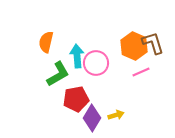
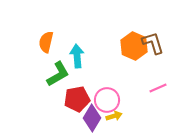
pink circle: moved 11 px right, 37 px down
pink line: moved 17 px right, 16 px down
red pentagon: moved 1 px right
yellow arrow: moved 2 px left, 1 px down
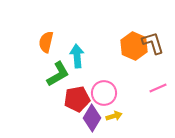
pink circle: moved 3 px left, 7 px up
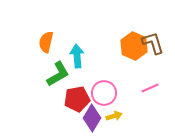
pink line: moved 8 px left
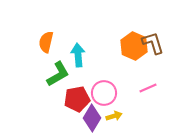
cyan arrow: moved 1 px right, 1 px up
pink line: moved 2 px left
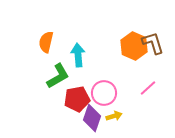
green L-shape: moved 2 px down
pink line: rotated 18 degrees counterclockwise
purple diamond: rotated 12 degrees counterclockwise
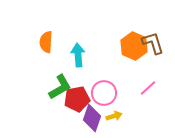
orange semicircle: rotated 10 degrees counterclockwise
green L-shape: moved 2 px right, 11 px down
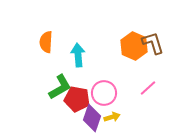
red pentagon: rotated 20 degrees clockwise
yellow arrow: moved 2 px left, 1 px down
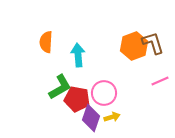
orange hexagon: rotated 16 degrees clockwise
pink line: moved 12 px right, 7 px up; rotated 18 degrees clockwise
purple diamond: moved 1 px left
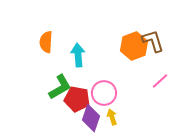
brown L-shape: moved 2 px up
pink line: rotated 18 degrees counterclockwise
yellow arrow: rotated 91 degrees counterclockwise
